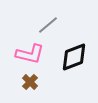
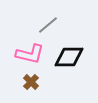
black diamond: moved 5 px left; rotated 20 degrees clockwise
brown cross: moved 1 px right
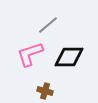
pink L-shape: rotated 148 degrees clockwise
brown cross: moved 14 px right, 9 px down; rotated 28 degrees counterclockwise
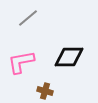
gray line: moved 20 px left, 7 px up
pink L-shape: moved 9 px left, 8 px down; rotated 8 degrees clockwise
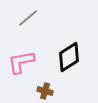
black diamond: rotated 32 degrees counterclockwise
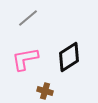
pink L-shape: moved 4 px right, 3 px up
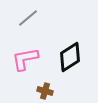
black diamond: moved 1 px right
